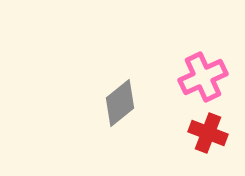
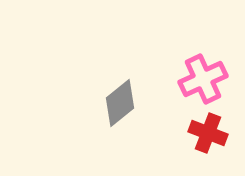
pink cross: moved 2 px down
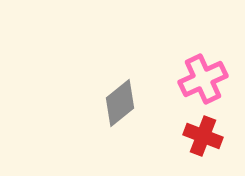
red cross: moved 5 px left, 3 px down
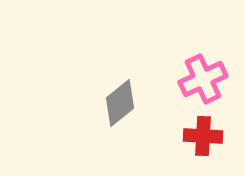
red cross: rotated 18 degrees counterclockwise
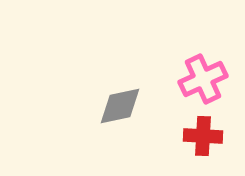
gray diamond: moved 3 px down; rotated 27 degrees clockwise
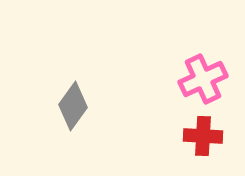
gray diamond: moved 47 px left; rotated 42 degrees counterclockwise
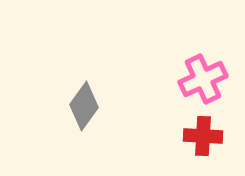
gray diamond: moved 11 px right
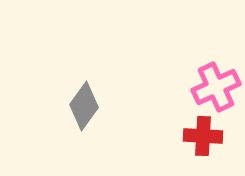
pink cross: moved 13 px right, 8 px down
